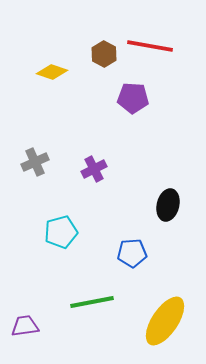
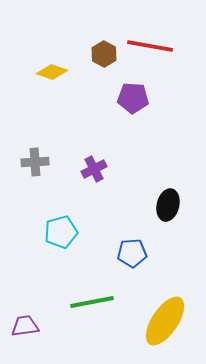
gray cross: rotated 20 degrees clockwise
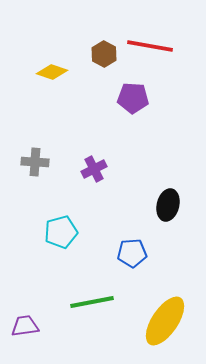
gray cross: rotated 8 degrees clockwise
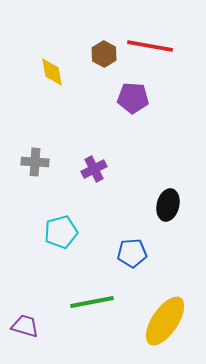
yellow diamond: rotated 60 degrees clockwise
purple trapezoid: rotated 24 degrees clockwise
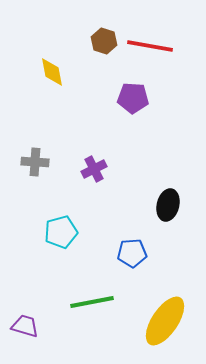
brown hexagon: moved 13 px up; rotated 10 degrees counterclockwise
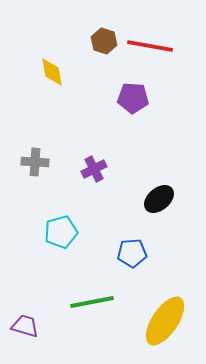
black ellipse: moved 9 px left, 6 px up; rotated 36 degrees clockwise
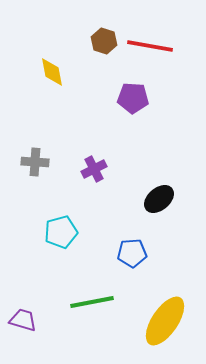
purple trapezoid: moved 2 px left, 6 px up
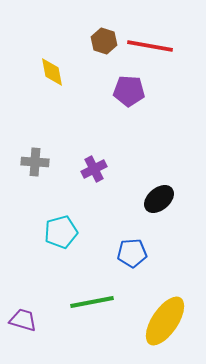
purple pentagon: moved 4 px left, 7 px up
